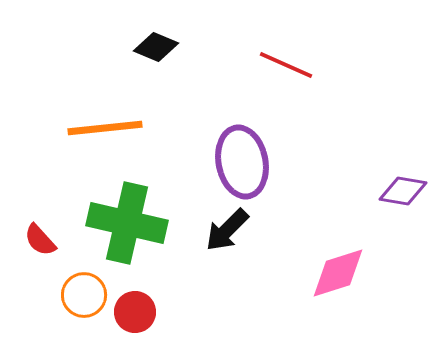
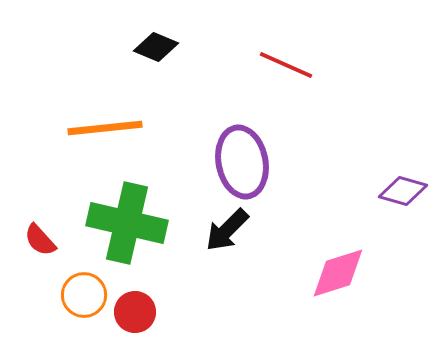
purple diamond: rotated 6 degrees clockwise
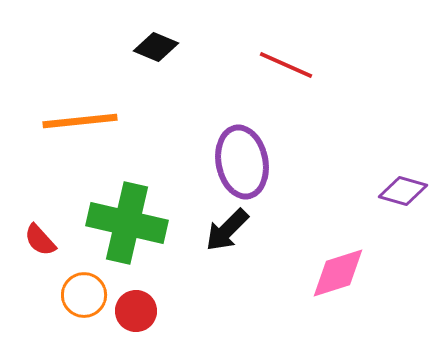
orange line: moved 25 px left, 7 px up
red circle: moved 1 px right, 1 px up
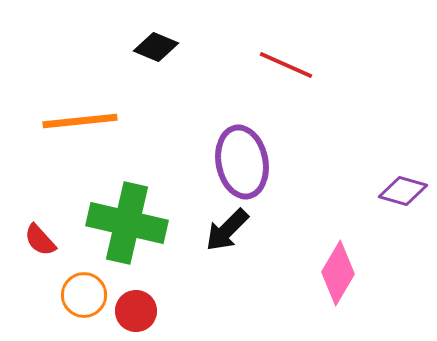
pink diamond: rotated 42 degrees counterclockwise
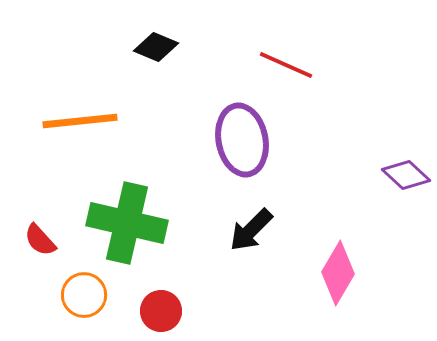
purple ellipse: moved 22 px up
purple diamond: moved 3 px right, 16 px up; rotated 27 degrees clockwise
black arrow: moved 24 px right
red circle: moved 25 px right
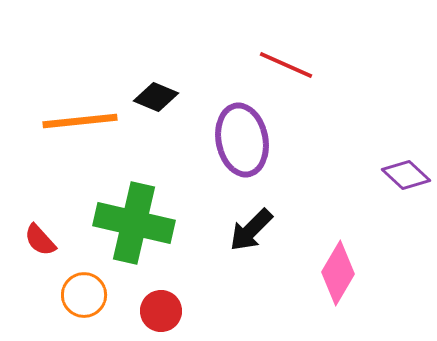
black diamond: moved 50 px down
green cross: moved 7 px right
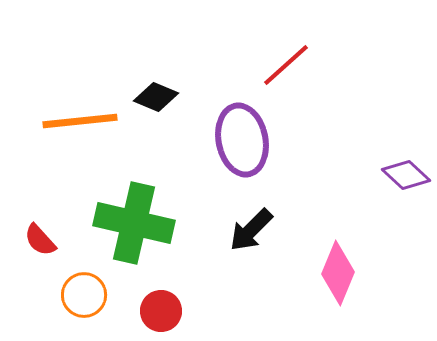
red line: rotated 66 degrees counterclockwise
pink diamond: rotated 8 degrees counterclockwise
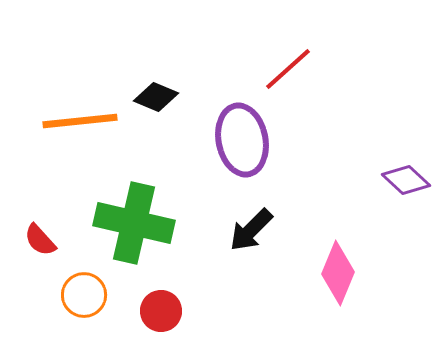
red line: moved 2 px right, 4 px down
purple diamond: moved 5 px down
